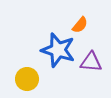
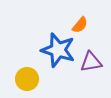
purple triangle: rotated 15 degrees counterclockwise
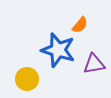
purple triangle: moved 3 px right, 2 px down
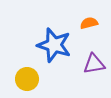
orange semicircle: moved 9 px right, 2 px up; rotated 144 degrees counterclockwise
blue star: moved 4 px left, 5 px up
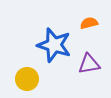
purple triangle: moved 5 px left
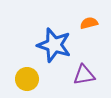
purple triangle: moved 5 px left, 11 px down
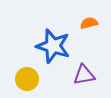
blue star: moved 1 px left, 1 px down
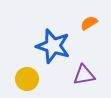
orange semicircle: rotated 18 degrees counterclockwise
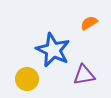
blue star: moved 4 px down; rotated 8 degrees clockwise
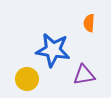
orange semicircle: rotated 54 degrees counterclockwise
blue star: rotated 16 degrees counterclockwise
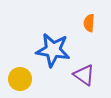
purple triangle: rotated 45 degrees clockwise
yellow circle: moved 7 px left
